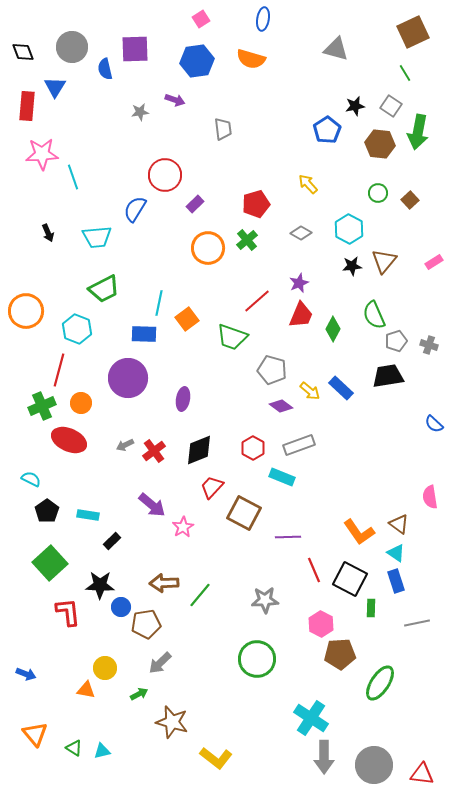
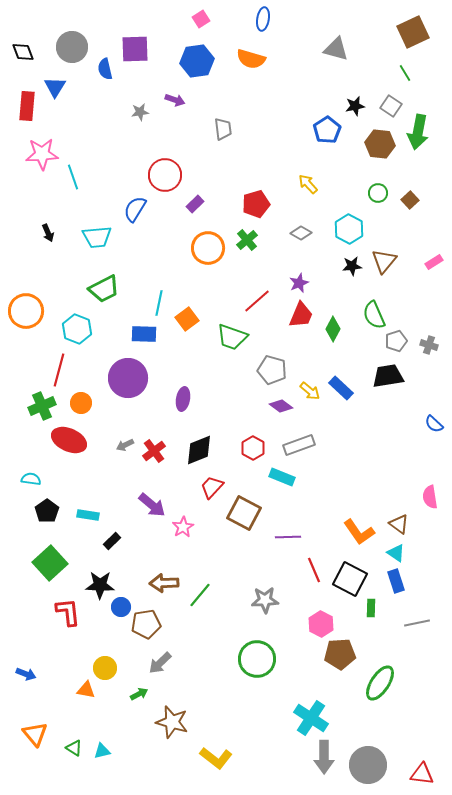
cyan semicircle at (31, 479): rotated 18 degrees counterclockwise
gray circle at (374, 765): moved 6 px left
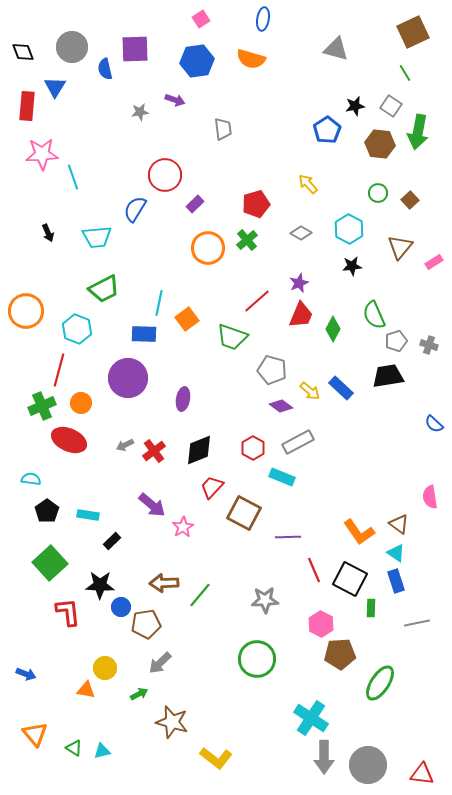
brown triangle at (384, 261): moved 16 px right, 14 px up
gray rectangle at (299, 445): moved 1 px left, 3 px up; rotated 8 degrees counterclockwise
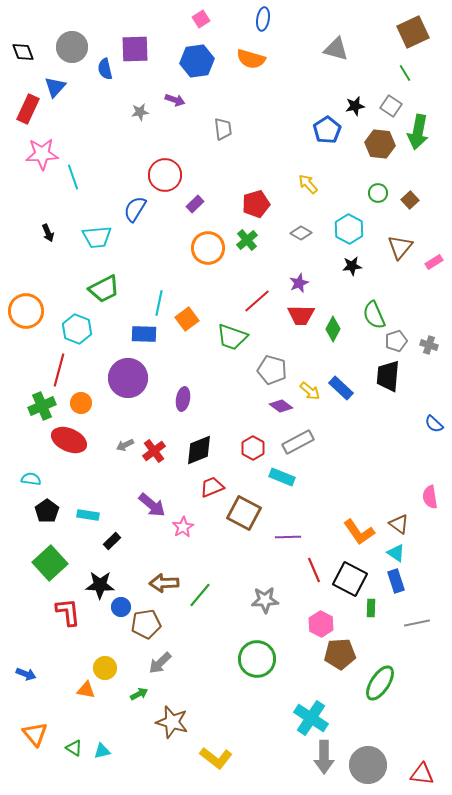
blue triangle at (55, 87): rotated 10 degrees clockwise
red rectangle at (27, 106): moved 1 px right, 3 px down; rotated 20 degrees clockwise
red trapezoid at (301, 315): rotated 68 degrees clockwise
black trapezoid at (388, 376): rotated 76 degrees counterclockwise
red trapezoid at (212, 487): rotated 25 degrees clockwise
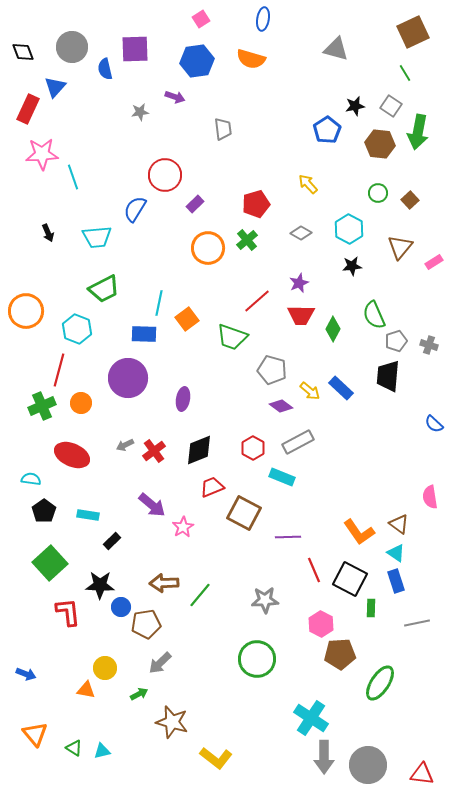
purple arrow at (175, 100): moved 3 px up
red ellipse at (69, 440): moved 3 px right, 15 px down
black pentagon at (47, 511): moved 3 px left
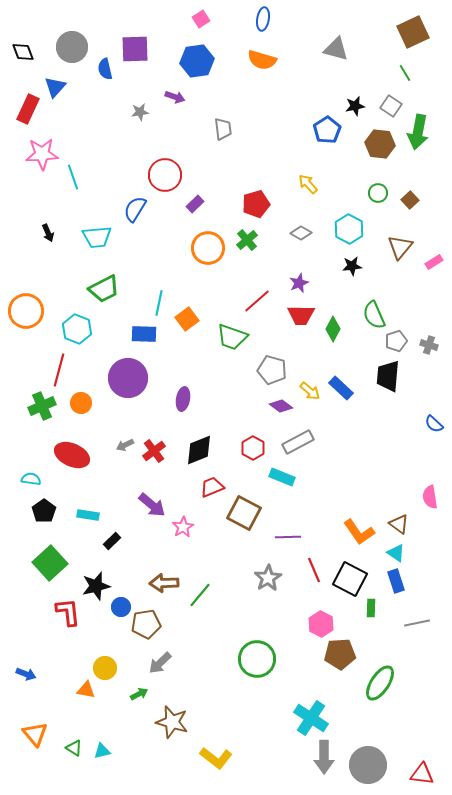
orange semicircle at (251, 59): moved 11 px right, 1 px down
black star at (100, 585): moved 4 px left, 1 px down; rotated 16 degrees counterclockwise
gray star at (265, 600): moved 3 px right, 22 px up; rotated 28 degrees counterclockwise
